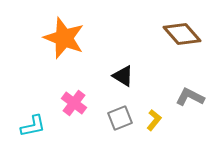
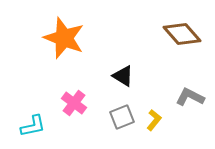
gray square: moved 2 px right, 1 px up
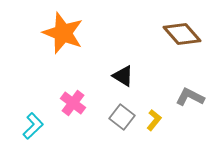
orange star: moved 1 px left, 5 px up
pink cross: moved 1 px left
gray square: rotated 30 degrees counterclockwise
cyan L-shape: rotated 32 degrees counterclockwise
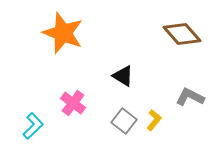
gray square: moved 2 px right, 4 px down
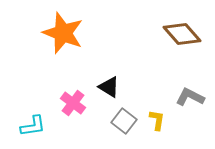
black triangle: moved 14 px left, 11 px down
yellow L-shape: moved 3 px right; rotated 30 degrees counterclockwise
cyan L-shape: rotated 36 degrees clockwise
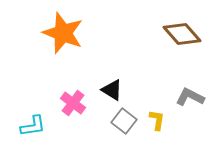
black triangle: moved 3 px right, 3 px down
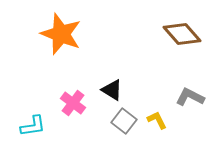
orange star: moved 2 px left, 1 px down
yellow L-shape: rotated 35 degrees counterclockwise
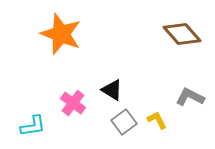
gray square: moved 1 px down; rotated 15 degrees clockwise
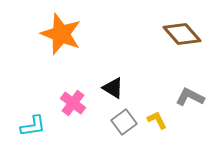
black triangle: moved 1 px right, 2 px up
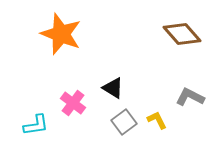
cyan L-shape: moved 3 px right, 1 px up
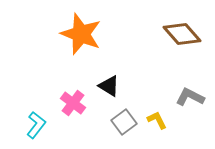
orange star: moved 20 px right
black triangle: moved 4 px left, 2 px up
cyan L-shape: rotated 44 degrees counterclockwise
